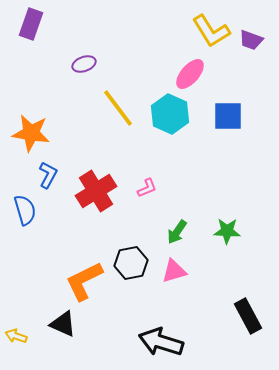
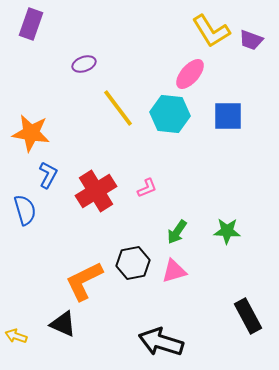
cyan hexagon: rotated 18 degrees counterclockwise
black hexagon: moved 2 px right
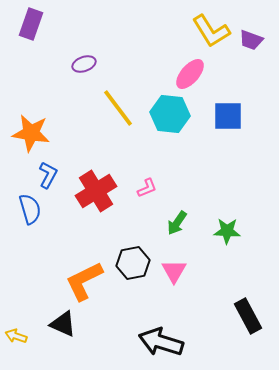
blue semicircle: moved 5 px right, 1 px up
green arrow: moved 9 px up
pink triangle: rotated 44 degrees counterclockwise
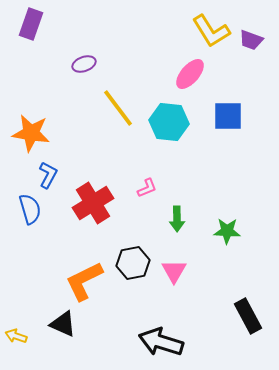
cyan hexagon: moved 1 px left, 8 px down
red cross: moved 3 px left, 12 px down
green arrow: moved 4 px up; rotated 35 degrees counterclockwise
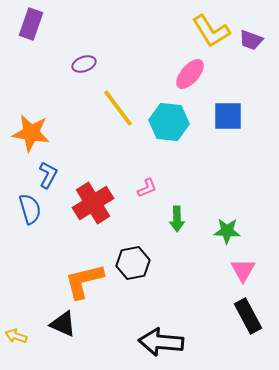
pink triangle: moved 69 px right, 1 px up
orange L-shape: rotated 12 degrees clockwise
black arrow: rotated 12 degrees counterclockwise
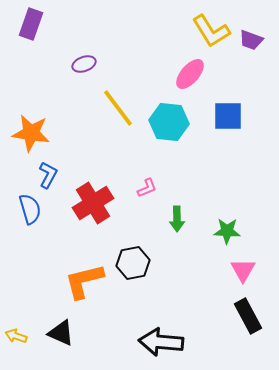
black triangle: moved 2 px left, 9 px down
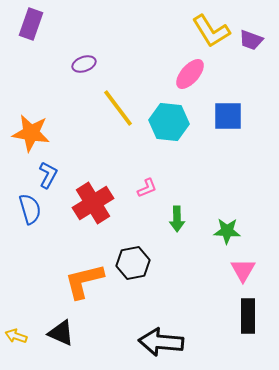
black rectangle: rotated 28 degrees clockwise
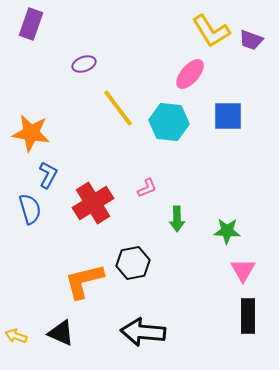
black arrow: moved 18 px left, 10 px up
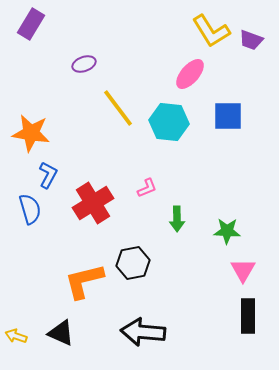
purple rectangle: rotated 12 degrees clockwise
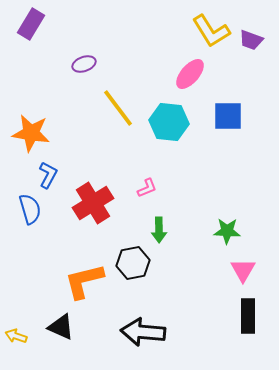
green arrow: moved 18 px left, 11 px down
black triangle: moved 6 px up
